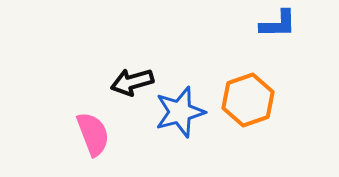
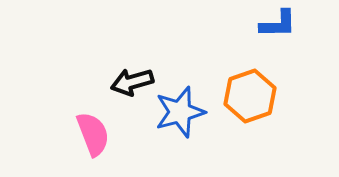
orange hexagon: moved 2 px right, 4 px up
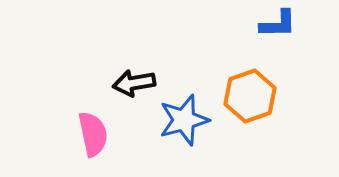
black arrow: moved 2 px right, 1 px down; rotated 6 degrees clockwise
blue star: moved 4 px right, 8 px down
pink semicircle: rotated 9 degrees clockwise
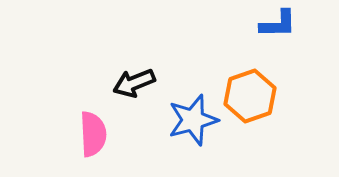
black arrow: rotated 12 degrees counterclockwise
blue star: moved 9 px right
pink semicircle: rotated 9 degrees clockwise
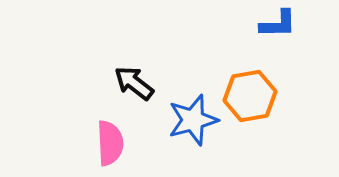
black arrow: rotated 60 degrees clockwise
orange hexagon: rotated 9 degrees clockwise
pink semicircle: moved 17 px right, 9 px down
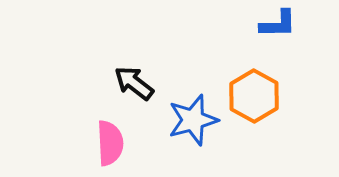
orange hexagon: moved 4 px right; rotated 21 degrees counterclockwise
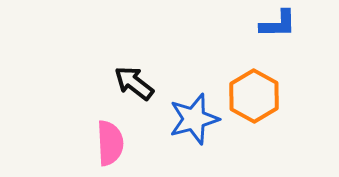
blue star: moved 1 px right, 1 px up
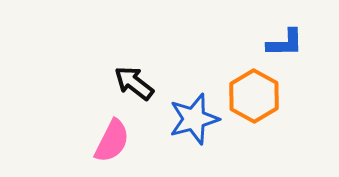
blue L-shape: moved 7 px right, 19 px down
pink semicircle: moved 2 px right, 2 px up; rotated 30 degrees clockwise
